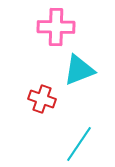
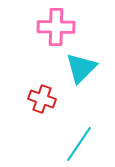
cyan triangle: moved 2 px right, 2 px up; rotated 24 degrees counterclockwise
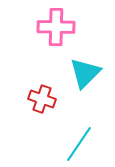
cyan triangle: moved 4 px right, 5 px down
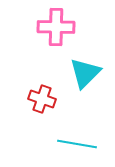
cyan line: moved 2 px left; rotated 66 degrees clockwise
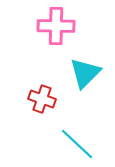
pink cross: moved 1 px up
cyan line: rotated 33 degrees clockwise
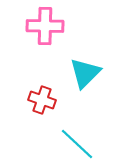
pink cross: moved 11 px left
red cross: moved 1 px down
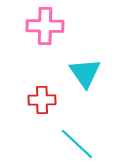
cyan triangle: rotated 20 degrees counterclockwise
red cross: rotated 20 degrees counterclockwise
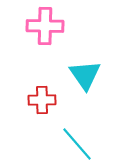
cyan triangle: moved 2 px down
cyan line: rotated 6 degrees clockwise
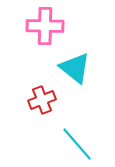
cyan triangle: moved 10 px left, 7 px up; rotated 16 degrees counterclockwise
red cross: rotated 20 degrees counterclockwise
